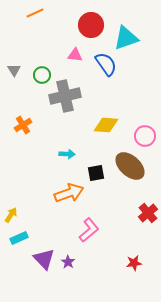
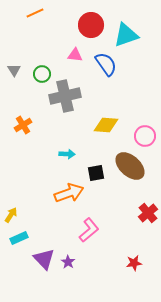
cyan triangle: moved 3 px up
green circle: moved 1 px up
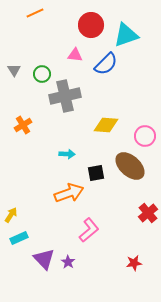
blue semicircle: rotated 80 degrees clockwise
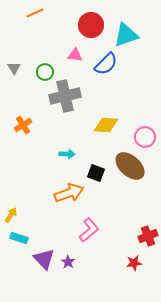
gray triangle: moved 2 px up
green circle: moved 3 px right, 2 px up
pink circle: moved 1 px down
black square: rotated 30 degrees clockwise
red cross: moved 23 px down; rotated 18 degrees clockwise
cyan rectangle: rotated 42 degrees clockwise
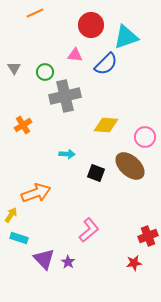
cyan triangle: moved 2 px down
orange arrow: moved 33 px left
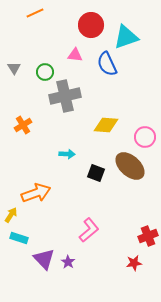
blue semicircle: moved 1 px right; rotated 110 degrees clockwise
